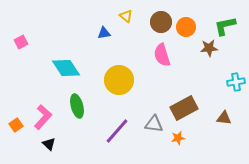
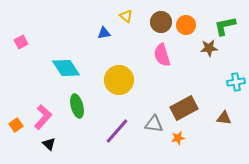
orange circle: moved 2 px up
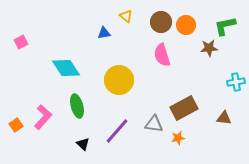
black triangle: moved 34 px right
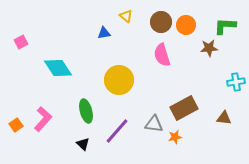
green L-shape: rotated 15 degrees clockwise
cyan diamond: moved 8 px left
green ellipse: moved 9 px right, 5 px down
pink L-shape: moved 2 px down
orange star: moved 3 px left, 1 px up
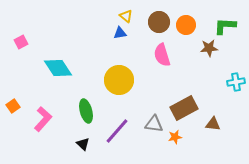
brown circle: moved 2 px left
blue triangle: moved 16 px right
brown triangle: moved 11 px left, 6 px down
orange square: moved 3 px left, 19 px up
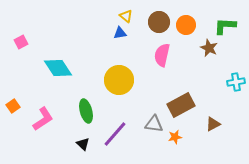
brown star: rotated 30 degrees clockwise
pink semicircle: rotated 30 degrees clockwise
brown rectangle: moved 3 px left, 3 px up
pink L-shape: rotated 15 degrees clockwise
brown triangle: rotated 35 degrees counterclockwise
purple line: moved 2 px left, 3 px down
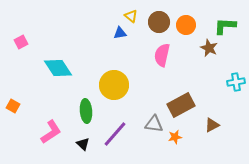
yellow triangle: moved 5 px right
yellow circle: moved 5 px left, 5 px down
orange square: rotated 24 degrees counterclockwise
green ellipse: rotated 10 degrees clockwise
pink L-shape: moved 8 px right, 13 px down
brown triangle: moved 1 px left, 1 px down
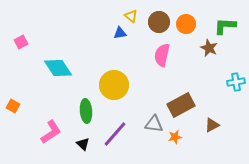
orange circle: moved 1 px up
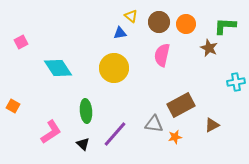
yellow circle: moved 17 px up
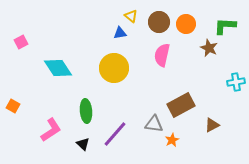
pink L-shape: moved 2 px up
orange star: moved 3 px left, 3 px down; rotated 16 degrees counterclockwise
